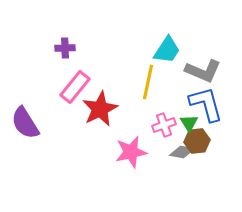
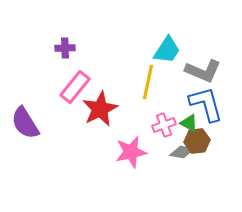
green triangle: rotated 30 degrees counterclockwise
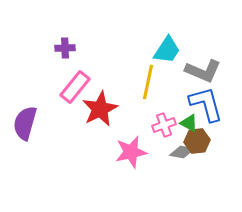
purple semicircle: rotated 48 degrees clockwise
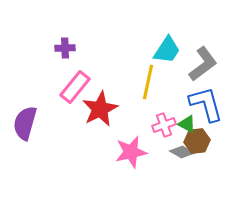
gray L-shape: moved 7 px up; rotated 60 degrees counterclockwise
green triangle: moved 2 px left, 1 px down
gray diamond: rotated 20 degrees clockwise
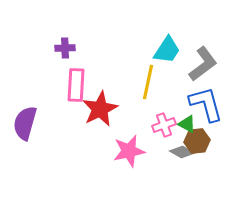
pink rectangle: moved 1 px right, 2 px up; rotated 36 degrees counterclockwise
pink star: moved 2 px left, 1 px up
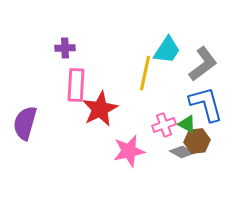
yellow line: moved 3 px left, 9 px up
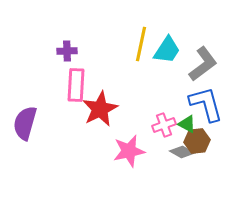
purple cross: moved 2 px right, 3 px down
yellow line: moved 4 px left, 29 px up
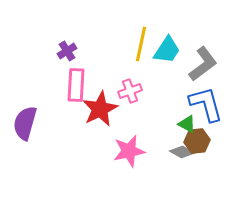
purple cross: rotated 30 degrees counterclockwise
pink cross: moved 34 px left, 34 px up
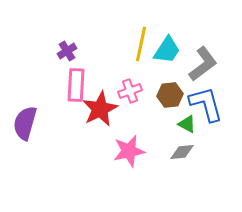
brown hexagon: moved 27 px left, 46 px up
gray diamond: rotated 35 degrees counterclockwise
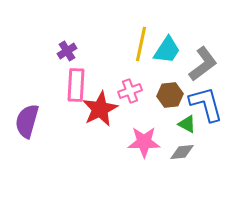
purple semicircle: moved 2 px right, 2 px up
pink star: moved 15 px right, 9 px up; rotated 12 degrees clockwise
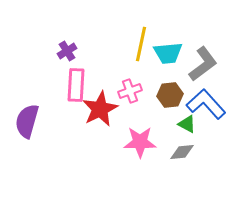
cyan trapezoid: moved 1 px right, 3 px down; rotated 52 degrees clockwise
blue L-shape: rotated 27 degrees counterclockwise
pink star: moved 4 px left
